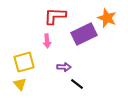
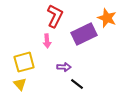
red L-shape: rotated 115 degrees clockwise
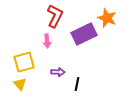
purple arrow: moved 6 px left, 5 px down
black line: rotated 64 degrees clockwise
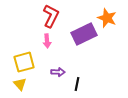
red L-shape: moved 4 px left
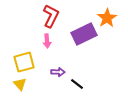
orange star: rotated 18 degrees clockwise
black line: rotated 64 degrees counterclockwise
